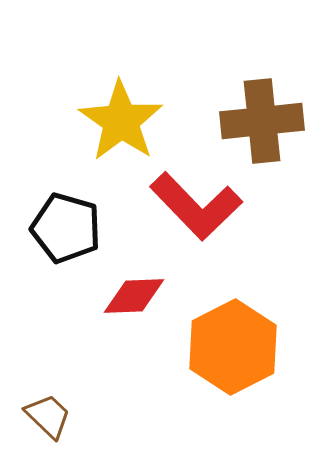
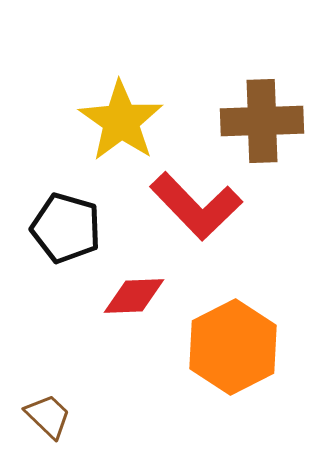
brown cross: rotated 4 degrees clockwise
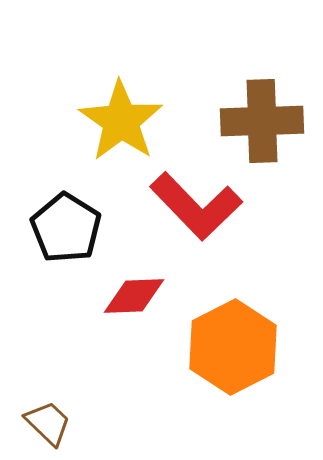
black pentagon: rotated 16 degrees clockwise
brown trapezoid: moved 7 px down
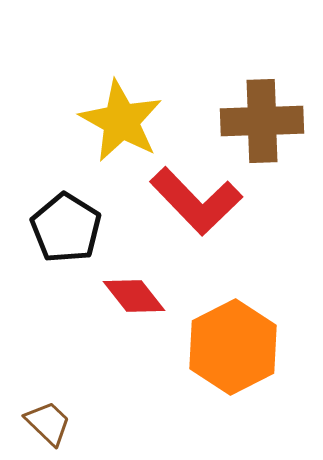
yellow star: rotated 6 degrees counterclockwise
red L-shape: moved 5 px up
red diamond: rotated 54 degrees clockwise
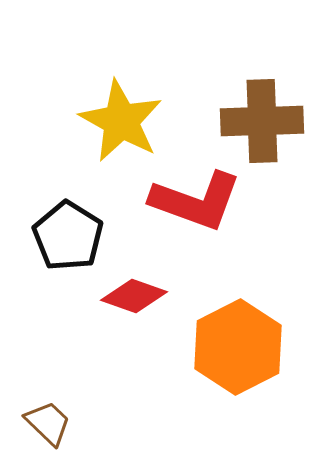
red L-shape: rotated 26 degrees counterclockwise
black pentagon: moved 2 px right, 8 px down
red diamond: rotated 32 degrees counterclockwise
orange hexagon: moved 5 px right
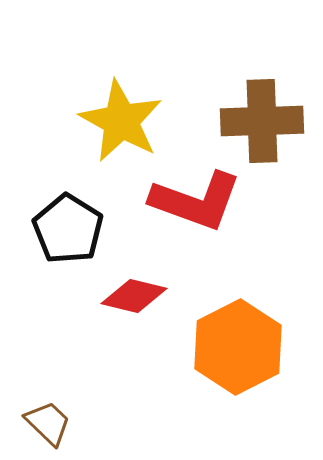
black pentagon: moved 7 px up
red diamond: rotated 6 degrees counterclockwise
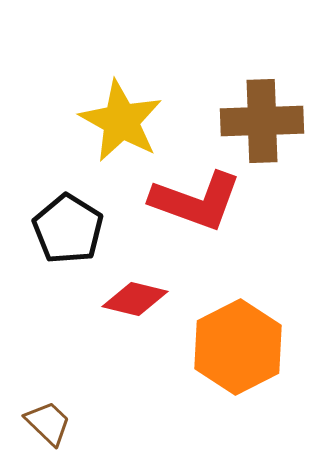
red diamond: moved 1 px right, 3 px down
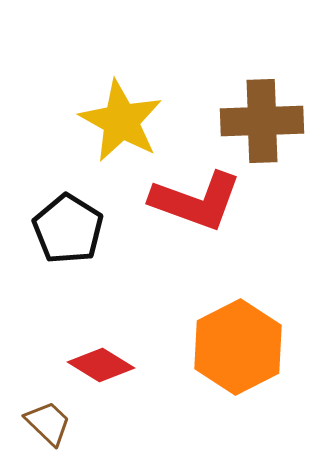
red diamond: moved 34 px left, 66 px down; rotated 18 degrees clockwise
